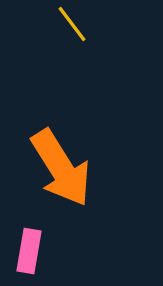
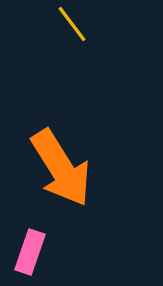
pink rectangle: moved 1 px right, 1 px down; rotated 9 degrees clockwise
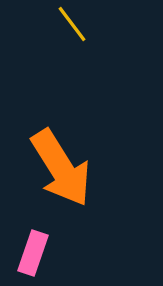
pink rectangle: moved 3 px right, 1 px down
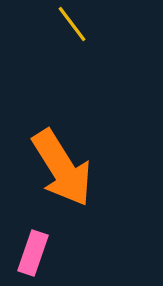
orange arrow: moved 1 px right
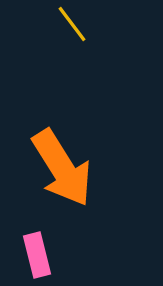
pink rectangle: moved 4 px right, 2 px down; rotated 33 degrees counterclockwise
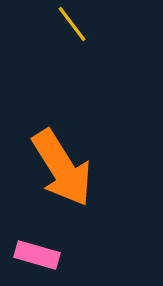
pink rectangle: rotated 60 degrees counterclockwise
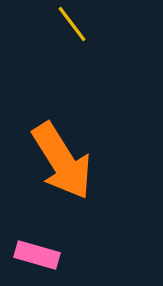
orange arrow: moved 7 px up
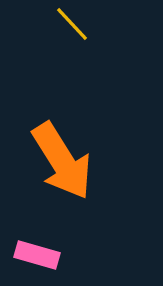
yellow line: rotated 6 degrees counterclockwise
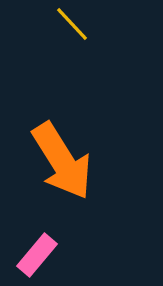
pink rectangle: rotated 66 degrees counterclockwise
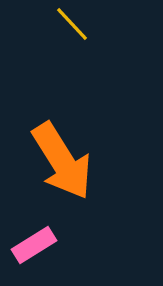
pink rectangle: moved 3 px left, 10 px up; rotated 18 degrees clockwise
